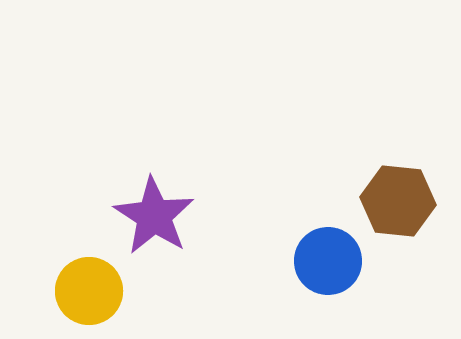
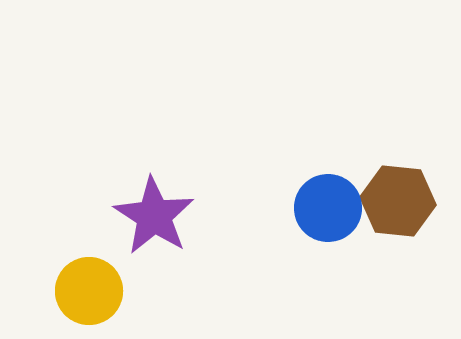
blue circle: moved 53 px up
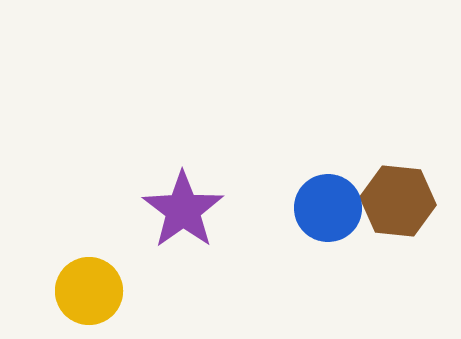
purple star: moved 29 px right, 6 px up; rotated 4 degrees clockwise
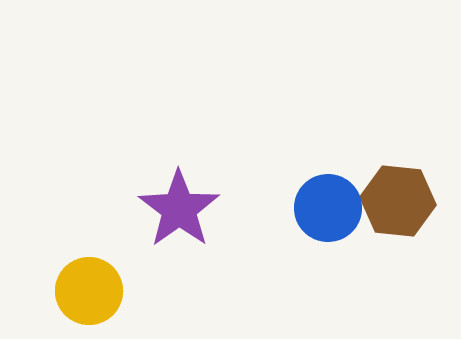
purple star: moved 4 px left, 1 px up
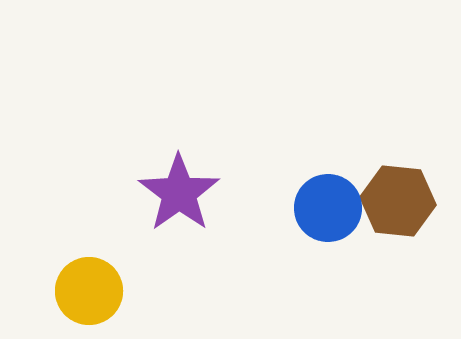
purple star: moved 16 px up
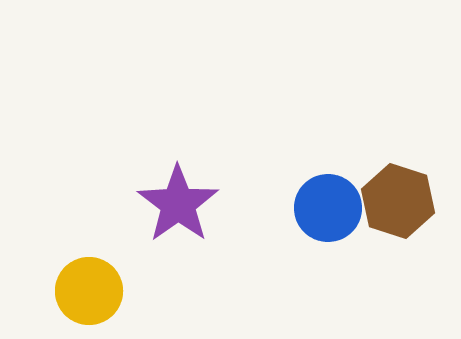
purple star: moved 1 px left, 11 px down
brown hexagon: rotated 12 degrees clockwise
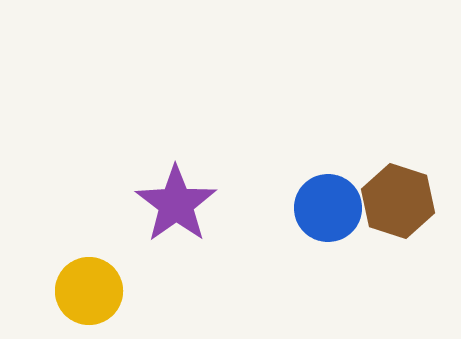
purple star: moved 2 px left
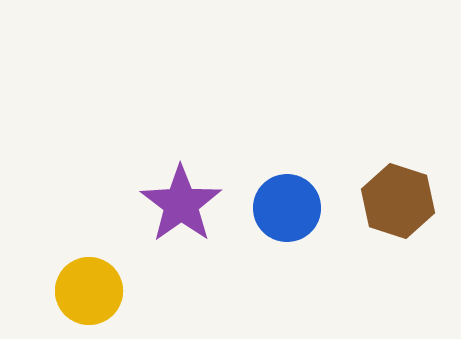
purple star: moved 5 px right
blue circle: moved 41 px left
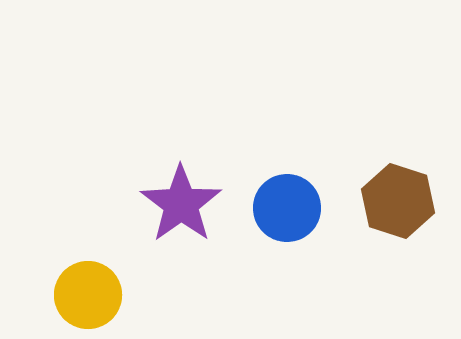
yellow circle: moved 1 px left, 4 px down
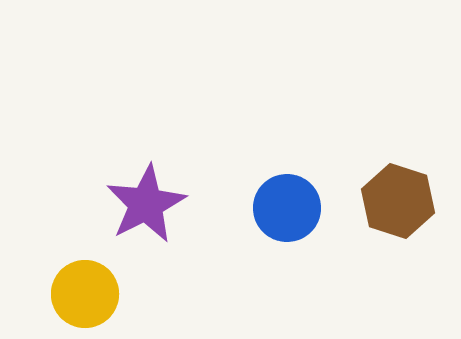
purple star: moved 35 px left; rotated 8 degrees clockwise
yellow circle: moved 3 px left, 1 px up
